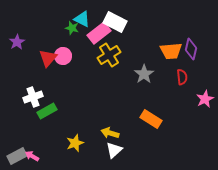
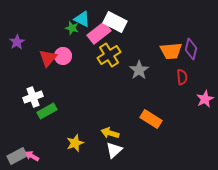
gray star: moved 5 px left, 4 px up
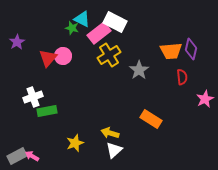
green rectangle: rotated 18 degrees clockwise
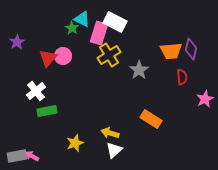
green star: rotated 16 degrees clockwise
pink rectangle: rotated 35 degrees counterclockwise
white cross: moved 3 px right, 6 px up; rotated 18 degrees counterclockwise
gray rectangle: rotated 18 degrees clockwise
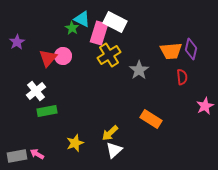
pink star: moved 7 px down
yellow arrow: rotated 60 degrees counterclockwise
pink arrow: moved 5 px right, 2 px up
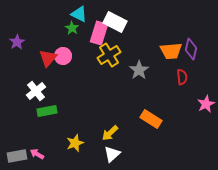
cyan triangle: moved 3 px left, 5 px up
pink star: moved 1 px right, 2 px up
white triangle: moved 2 px left, 4 px down
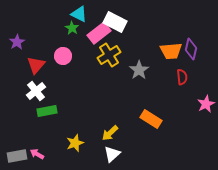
pink rectangle: rotated 35 degrees clockwise
red triangle: moved 12 px left, 7 px down
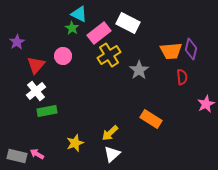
white rectangle: moved 13 px right, 1 px down
gray rectangle: rotated 24 degrees clockwise
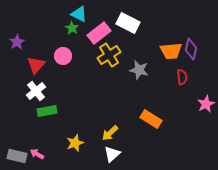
gray star: rotated 24 degrees counterclockwise
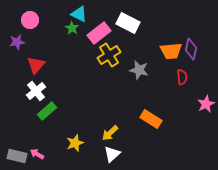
purple star: rotated 21 degrees clockwise
pink circle: moved 33 px left, 36 px up
green rectangle: rotated 30 degrees counterclockwise
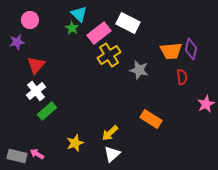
cyan triangle: rotated 18 degrees clockwise
